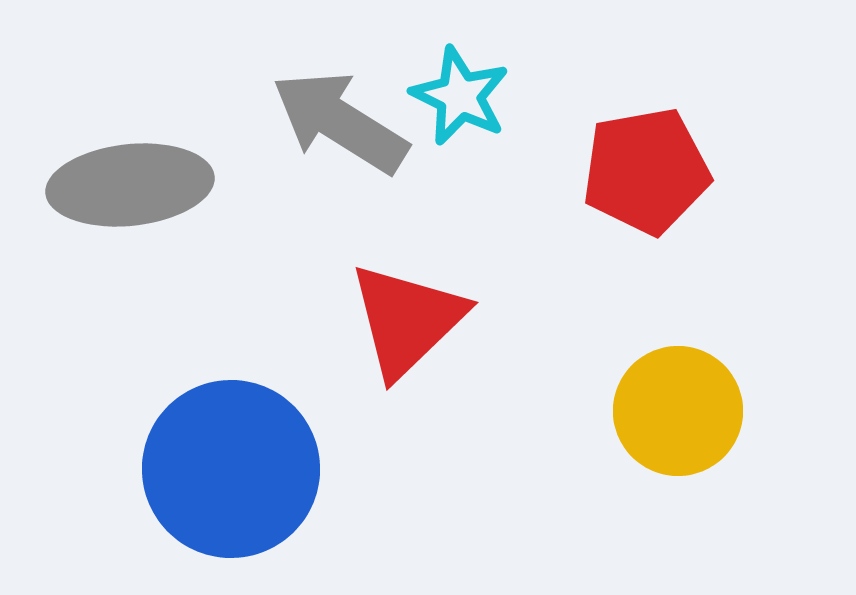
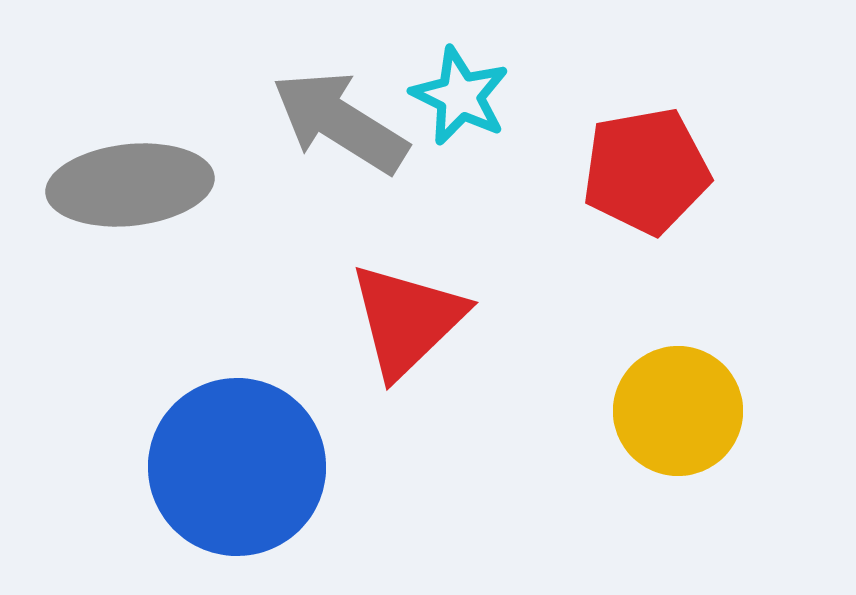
blue circle: moved 6 px right, 2 px up
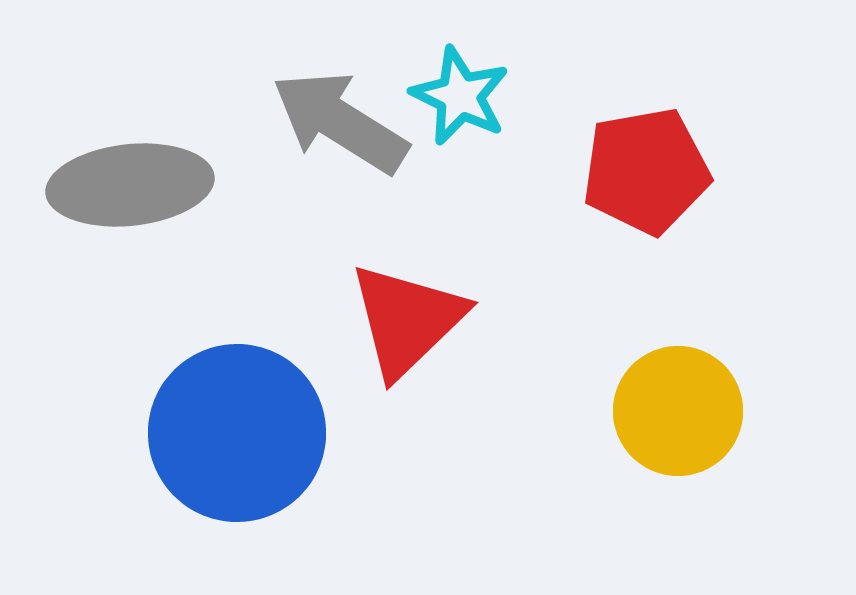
blue circle: moved 34 px up
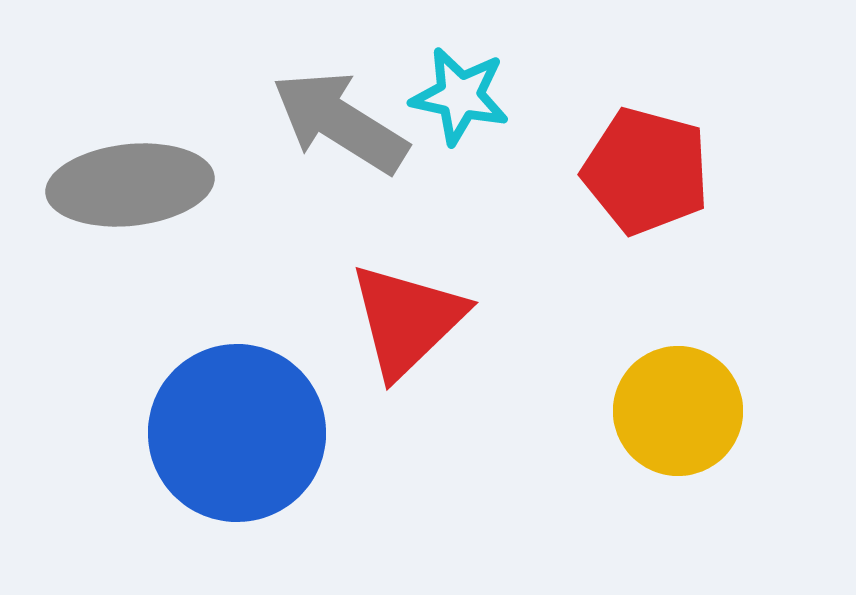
cyan star: rotated 14 degrees counterclockwise
red pentagon: rotated 25 degrees clockwise
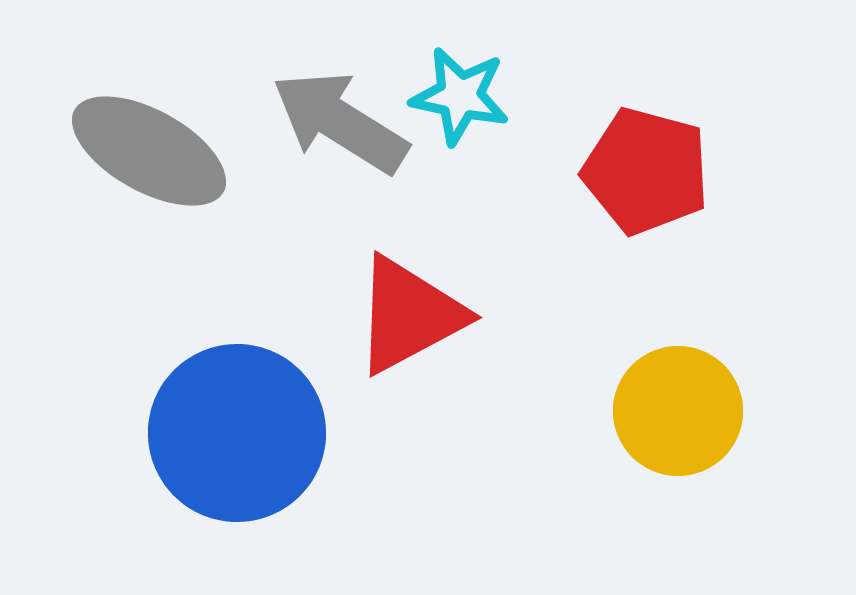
gray ellipse: moved 19 px right, 34 px up; rotated 35 degrees clockwise
red triangle: moved 2 px right, 5 px up; rotated 16 degrees clockwise
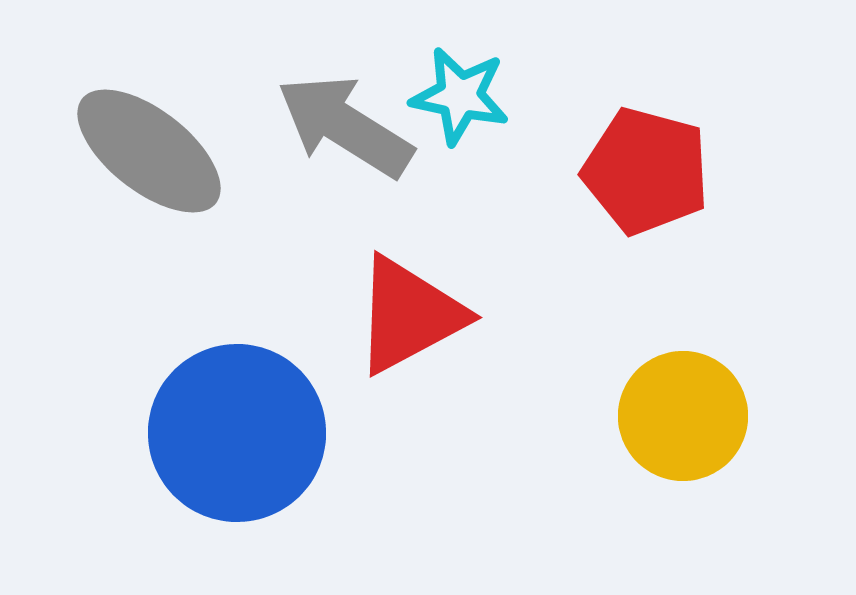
gray arrow: moved 5 px right, 4 px down
gray ellipse: rotated 9 degrees clockwise
yellow circle: moved 5 px right, 5 px down
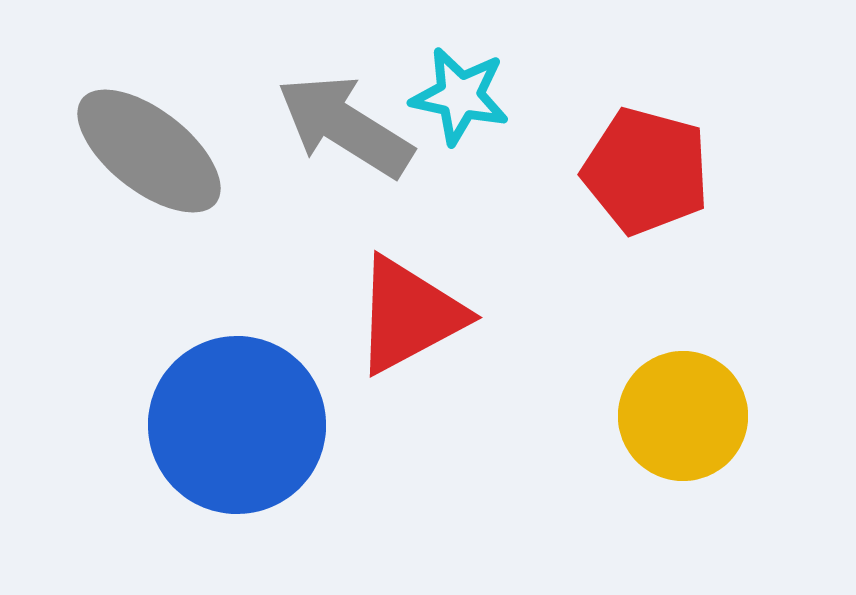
blue circle: moved 8 px up
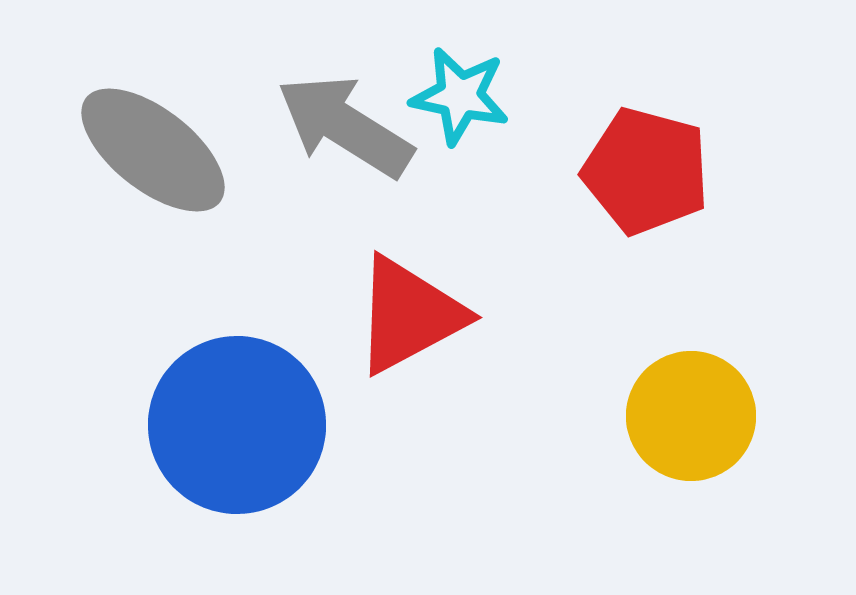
gray ellipse: moved 4 px right, 1 px up
yellow circle: moved 8 px right
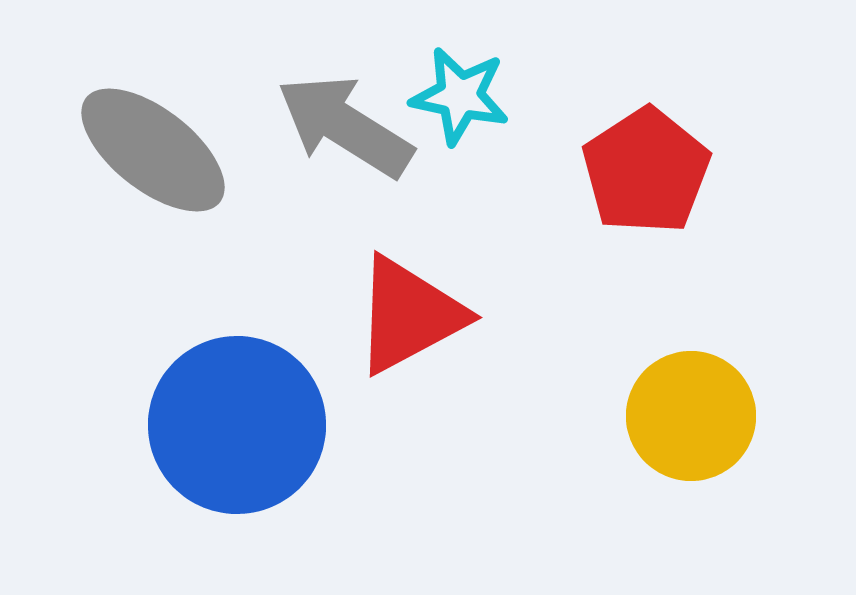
red pentagon: rotated 24 degrees clockwise
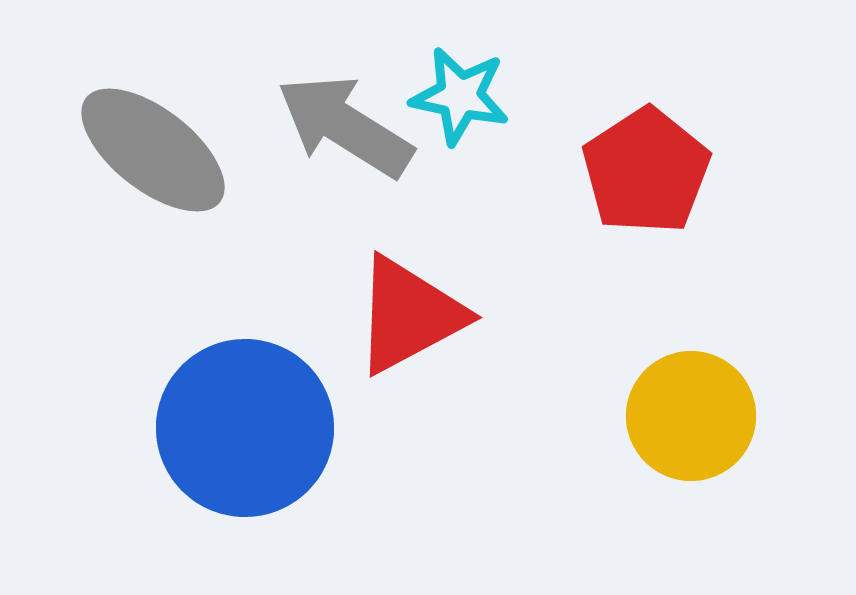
blue circle: moved 8 px right, 3 px down
